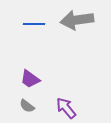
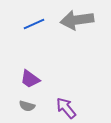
blue line: rotated 25 degrees counterclockwise
gray semicircle: rotated 21 degrees counterclockwise
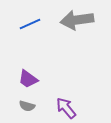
blue line: moved 4 px left
purple trapezoid: moved 2 px left
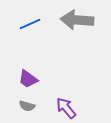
gray arrow: rotated 12 degrees clockwise
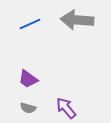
gray semicircle: moved 1 px right, 2 px down
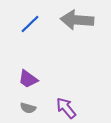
blue line: rotated 20 degrees counterclockwise
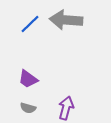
gray arrow: moved 11 px left
purple arrow: rotated 55 degrees clockwise
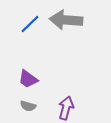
gray semicircle: moved 2 px up
